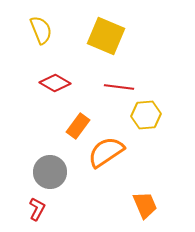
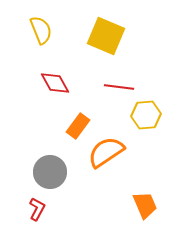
red diamond: rotated 32 degrees clockwise
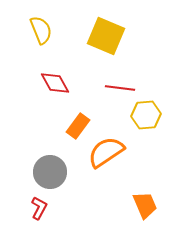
red line: moved 1 px right, 1 px down
red L-shape: moved 2 px right, 1 px up
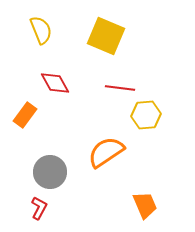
orange rectangle: moved 53 px left, 11 px up
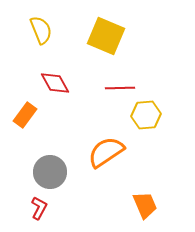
red line: rotated 8 degrees counterclockwise
